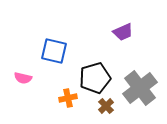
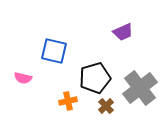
orange cross: moved 3 px down
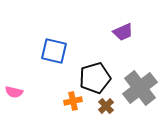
pink semicircle: moved 9 px left, 14 px down
orange cross: moved 5 px right
